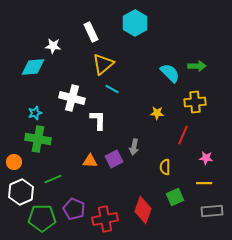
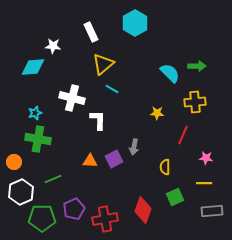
purple pentagon: rotated 25 degrees clockwise
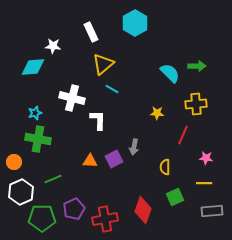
yellow cross: moved 1 px right, 2 px down
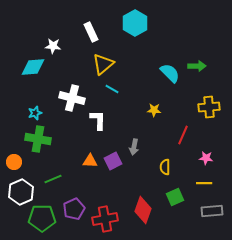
yellow cross: moved 13 px right, 3 px down
yellow star: moved 3 px left, 3 px up
purple square: moved 1 px left, 2 px down
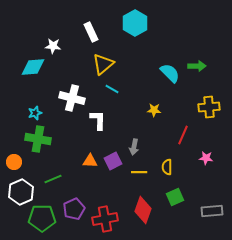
yellow semicircle: moved 2 px right
yellow line: moved 65 px left, 11 px up
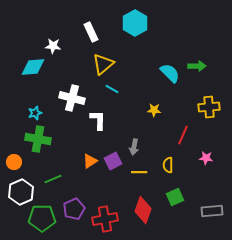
orange triangle: rotated 35 degrees counterclockwise
yellow semicircle: moved 1 px right, 2 px up
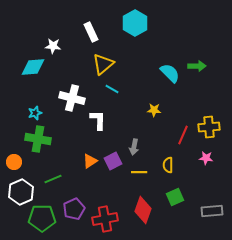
yellow cross: moved 20 px down
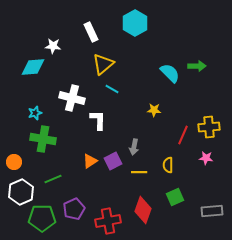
green cross: moved 5 px right
red cross: moved 3 px right, 2 px down
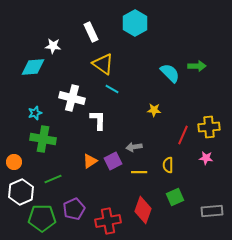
yellow triangle: rotated 45 degrees counterclockwise
gray arrow: rotated 70 degrees clockwise
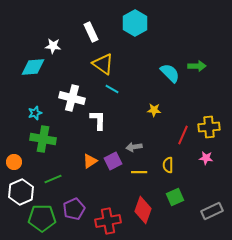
gray rectangle: rotated 20 degrees counterclockwise
